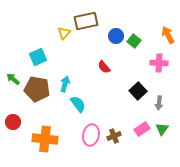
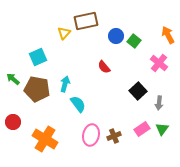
pink cross: rotated 36 degrees clockwise
orange cross: rotated 25 degrees clockwise
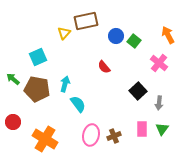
pink rectangle: rotated 56 degrees counterclockwise
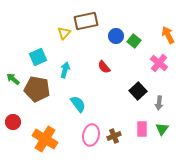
cyan arrow: moved 14 px up
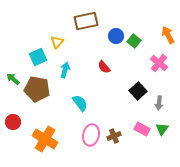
yellow triangle: moved 7 px left, 9 px down
cyan semicircle: moved 2 px right, 1 px up
pink rectangle: rotated 63 degrees counterclockwise
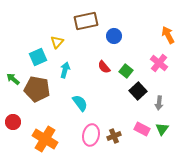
blue circle: moved 2 px left
green square: moved 8 px left, 30 px down
